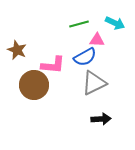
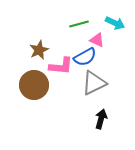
pink triangle: rotated 21 degrees clockwise
brown star: moved 22 px right; rotated 24 degrees clockwise
pink L-shape: moved 8 px right, 1 px down
black arrow: rotated 72 degrees counterclockwise
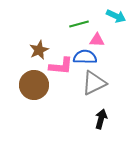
cyan arrow: moved 1 px right, 7 px up
pink triangle: rotated 21 degrees counterclockwise
blue semicircle: rotated 150 degrees counterclockwise
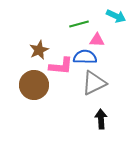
black arrow: rotated 18 degrees counterclockwise
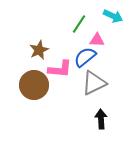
cyan arrow: moved 3 px left
green line: rotated 42 degrees counterclockwise
blue semicircle: rotated 40 degrees counterclockwise
pink L-shape: moved 1 px left, 3 px down
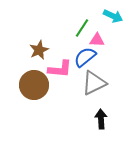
green line: moved 3 px right, 4 px down
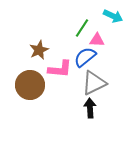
brown circle: moved 4 px left
black arrow: moved 11 px left, 11 px up
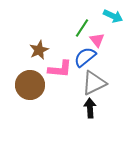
pink triangle: rotated 49 degrees clockwise
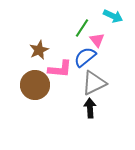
brown circle: moved 5 px right
